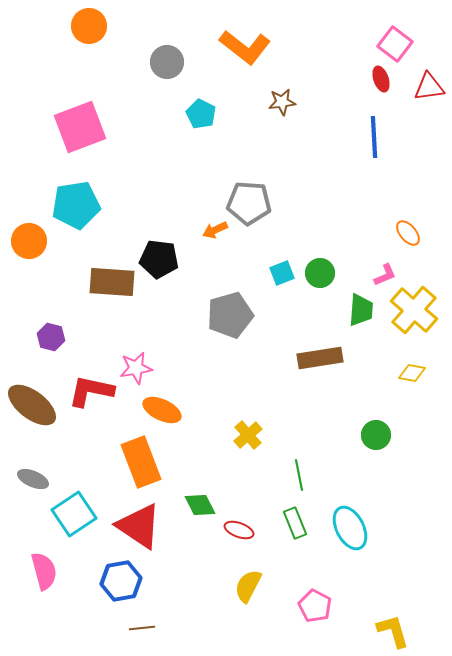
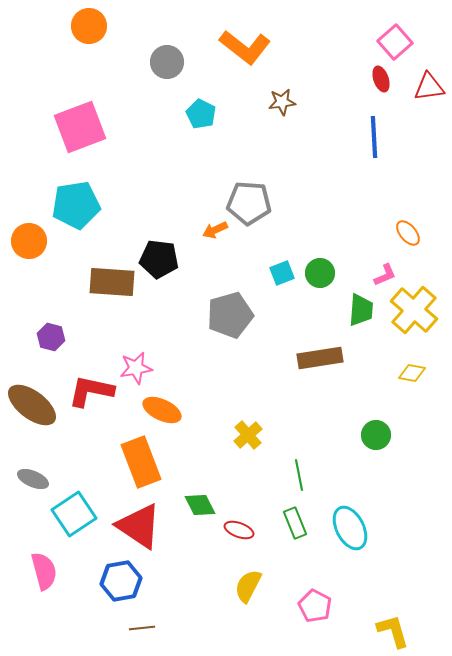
pink square at (395, 44): moved 2 px up; rotated 12 degrees clockwise
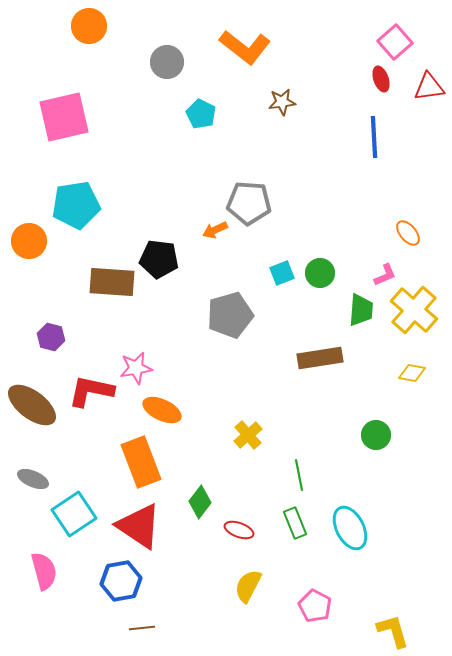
pink square at (80, 127): moved 16 px left, 10 px up; rotated 8 degrees clockwise
green diamond at (200, 505): moved 3 px up; rotated 64 degrees clockwise
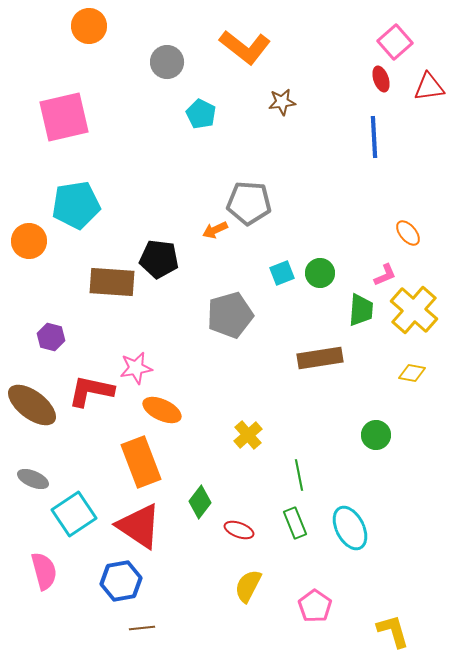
pink pentagon at (315, 606): rotated 8 degrees clockwise
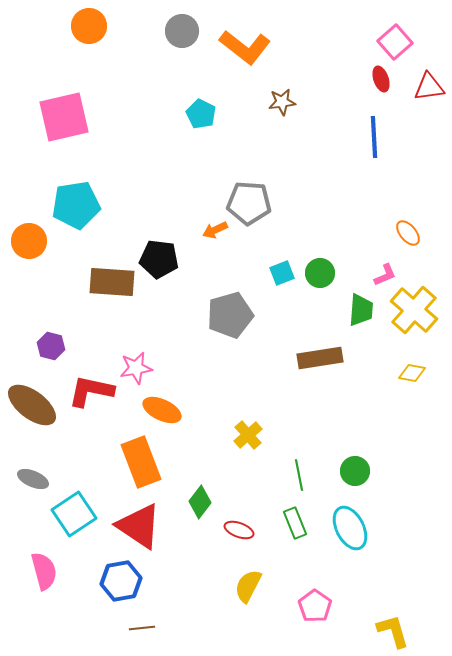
gray circle at (167, 62): moved 15 px right, 31 px up
purple hexagon at (51, 337): moved 9 px down
green circle at (376, 435): moved 21 px left, 36 px down
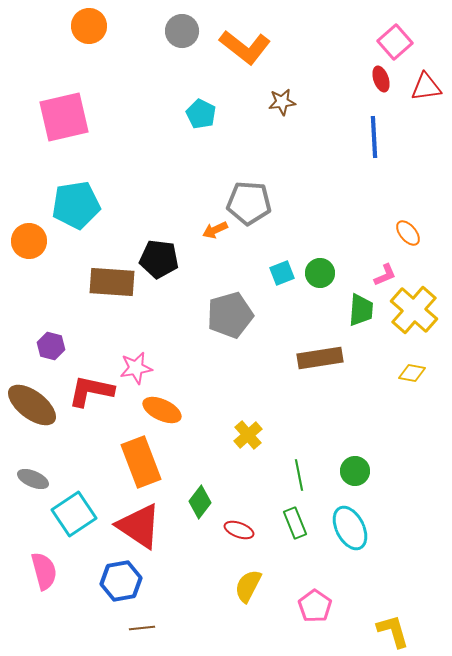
red triangle at (429, 87): moved 3 px left
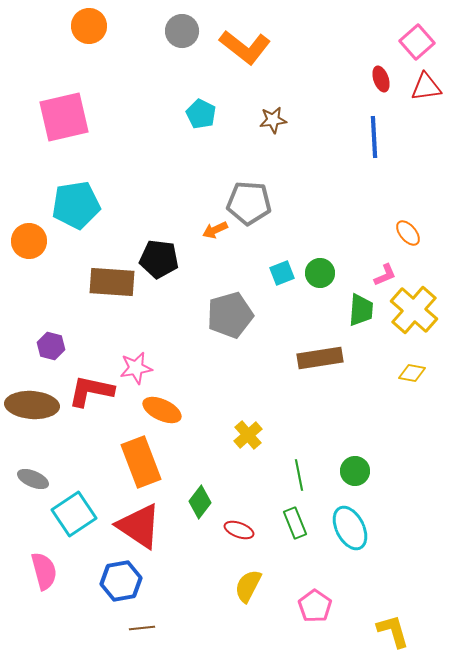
pink square at (395, 42): moved 22 px right
brown star at (282, 102): moved 9 px left, 18 px down
brown ellipse at (32, 405): rotated 33 degrees counterclockwise
